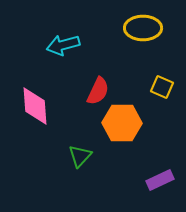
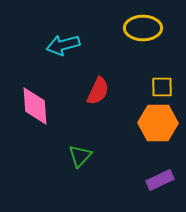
yellow square: rotated 25 degrees counterclockwise
orange hexagon: moved 36 px right
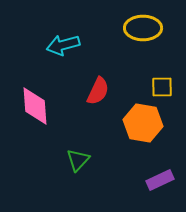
orange hexagon: moved 15 px left; rotated 9 degrees clockwise
green triangle: moved 2 px left, 4 px down
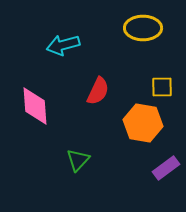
purple rectangle: moved 6 px right, 12 px up; rotated 12 degrees counterclockwise
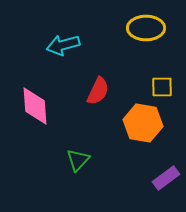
yellow ellipse: moved 3 px right
purple rectangle: moved 10 px down
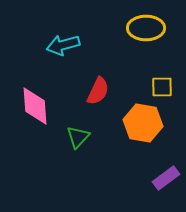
green triangle: moved 23 px up
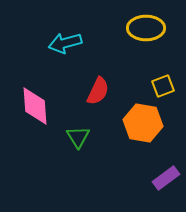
cyan arrow: moved 2 px right, 2 px up
yellow square: moved 1 px right, 1 px up; rotated 20 degrees counterclockwise
green triangle: rotated 15 degrees counterclockwise
